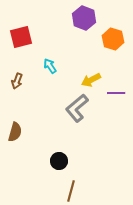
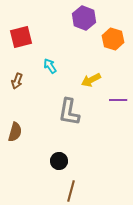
purple line: moved 2 px right, 7 px down
gray L-shape: moved 8 px left, 4 px down; rotated 40 degrees counterclockwise
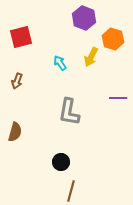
cyan arrow: moved 10 px right, 3 px up
yellow arrow: moved 23 px up; rotated 36 degrees counterclockwise
purple line: moved 2 px up
black circle: moved 2 px right, 1 px down
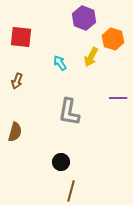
red square: rotated 20 degrees clockwise
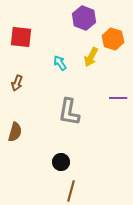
brown arrow: moved 2 px down
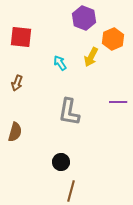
orange hexagon: rotated 20 degrees clockwise
purple line: moved 4 px down
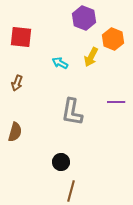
orange hexagon: rotated 15 degrees counterclockwise
cyan arrow: rotated 28 degrees counterclockwise
purple line: moved 2 px left
gray L-shape: moved 3 px right
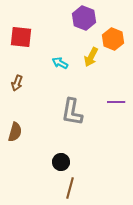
brown line: moved 1 px left, 3 px up
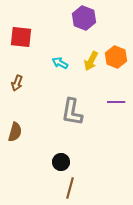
orange hexagon: moved 3 px right, 18 px down
yellow arrow: moved 4 px down
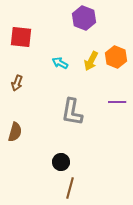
purple line: moved 1 px right
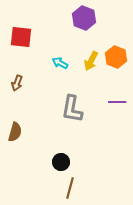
gray L-shape: moved 3 px up
